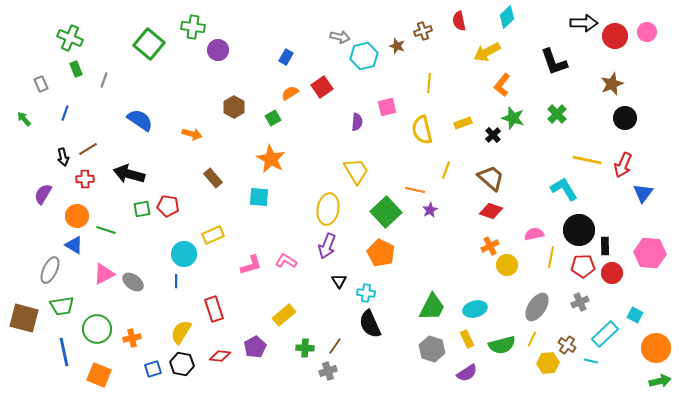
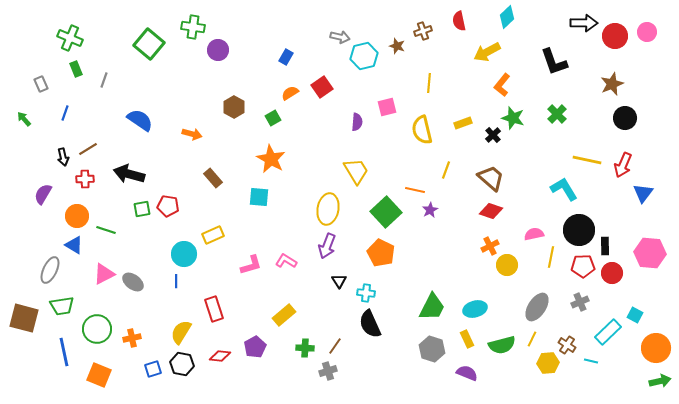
cyan rectangle at (605, 334): moved 3 px right, 2 px up
purple semicircle at (467, 373): rotated 125 degrees counterclockwise
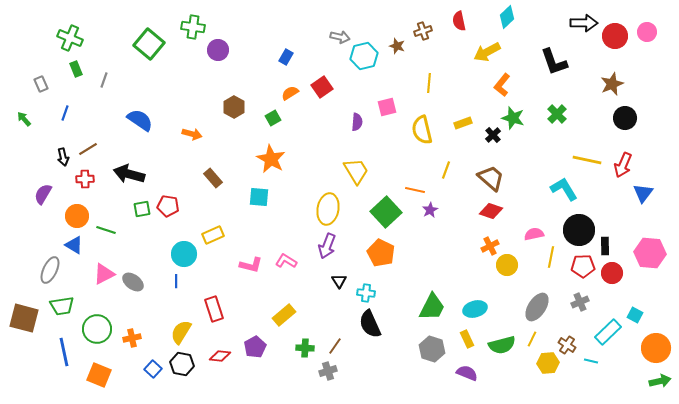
pink L-shape at (251, 265): rotated 30 degrees clockwise
blue square at (153, 369): rotated 30 degrees counterclockwise
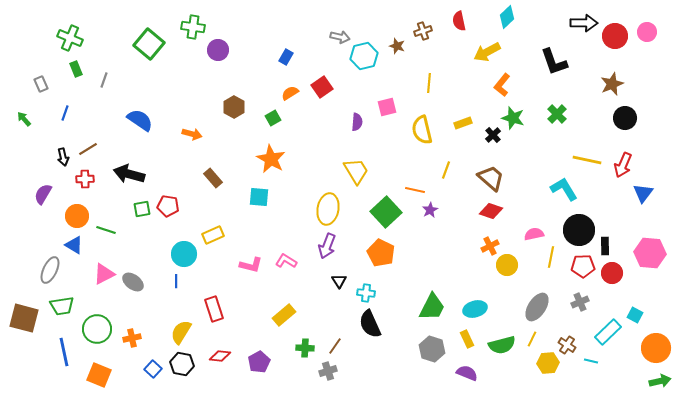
purple pentagon at (255, 347): moved 4 px right, 15 px down
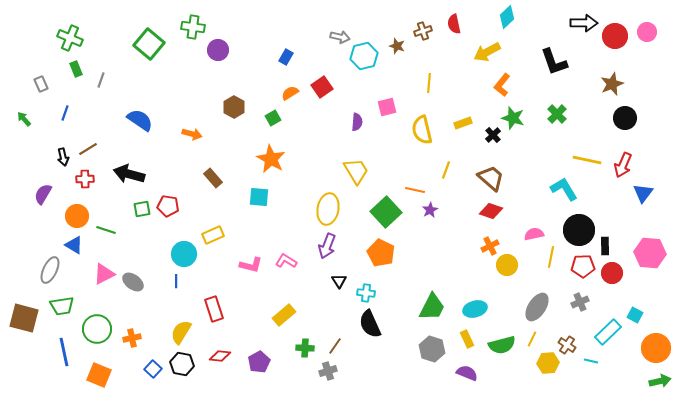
red semicircle at (459, 21): moved 5 px left, 3 px down
gray line at (104, 80): moved 3 px left
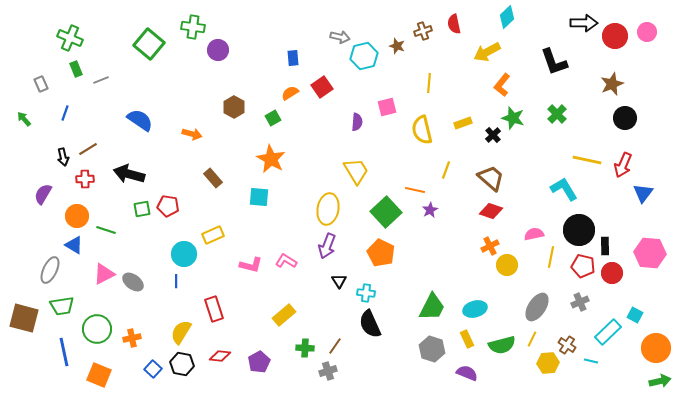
blue rectangle at (286, 57): moved 7 px right, 1 px down; rotated 35 degrees counterclockwise
gray line at (101, 80): rotated 49 degrees clockwise
red pentagon at (583, 266): rotated 15 degrees clockwise
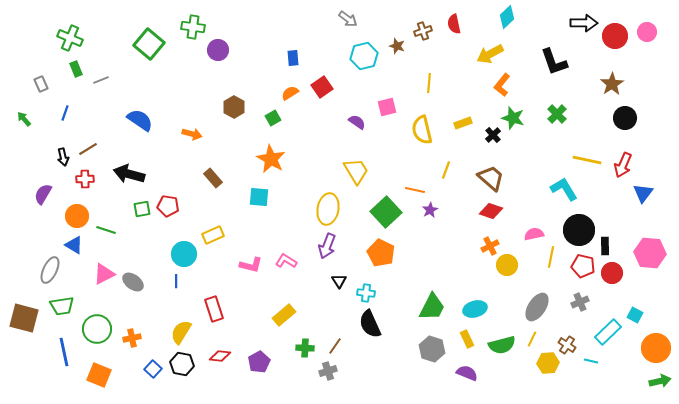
gray arrow at (340, 37): moved 8 px right, 18 px up; rotated 24 degrees clockwise
yellow arrow at (487, 52): moved 3 px right, 2 px down
brown star at (612, 84): rotated 10 degrees counterclockwise
purple semicircle at (357, 122): rotated 60 degrees counterclockwise
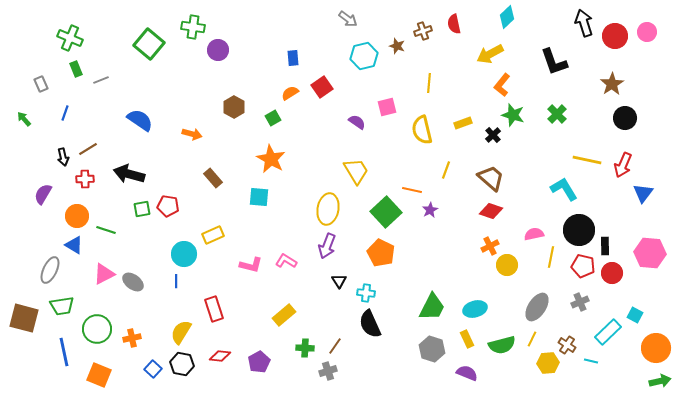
black arrow at (584, 23): rotated 108 degrees counterclockwise
green star at (513, 118): moved 3 px up
orange line at (415, 190): moved 3 px left
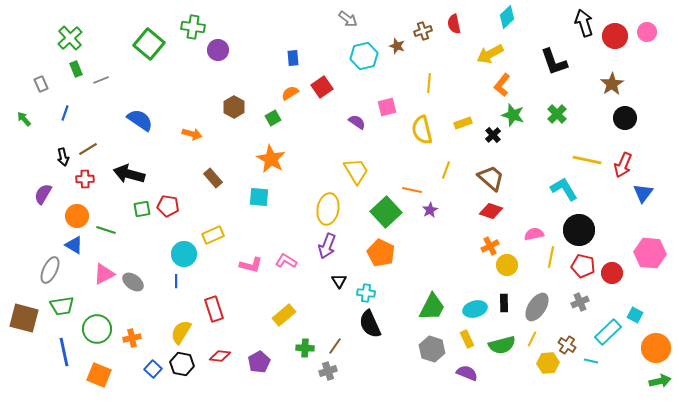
green cross at (70, 38): rotated 25 degrees clockwise
black rectangle at (605, 246): moved 101 px left, 57 px down
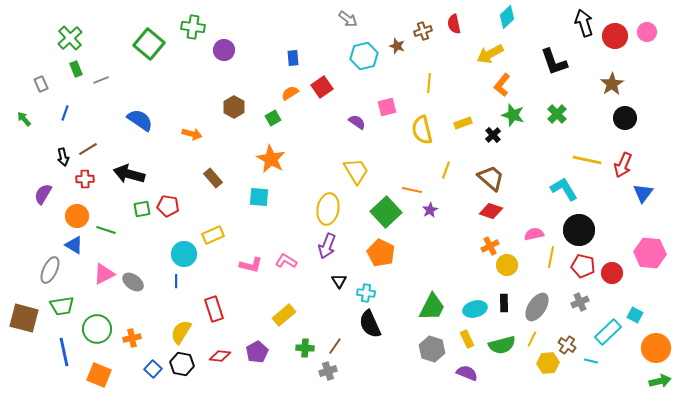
purple circle at (218, 50): moved 6 px right
purple pentagon at (259, 362): moved 2 px left, 10 px up
